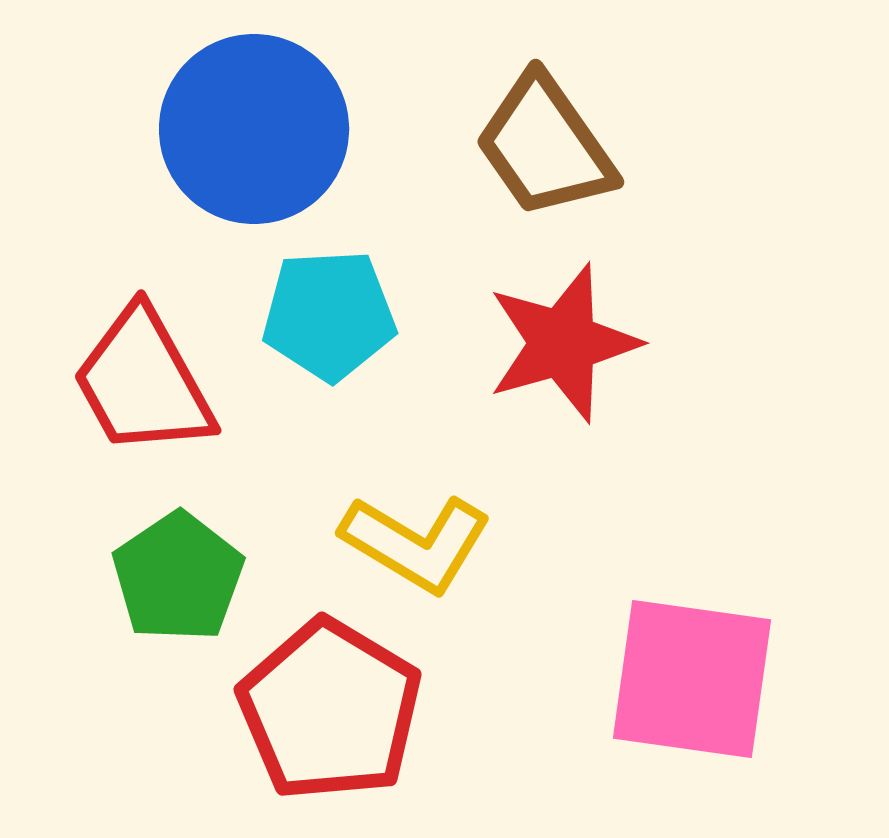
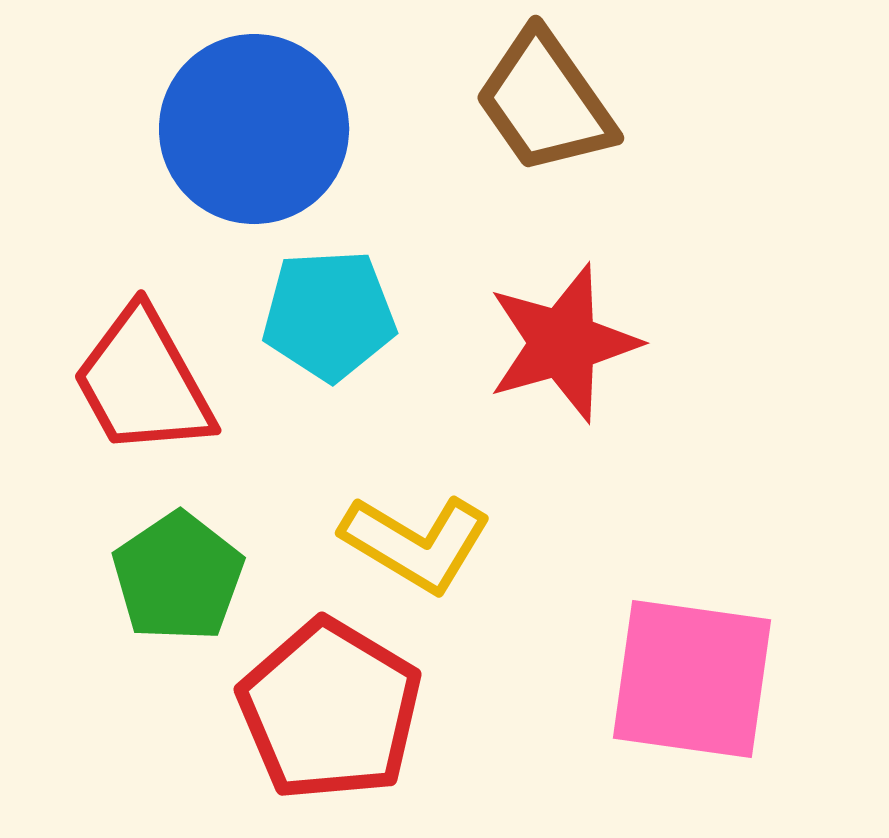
brown trapezoid: moved 44 px up
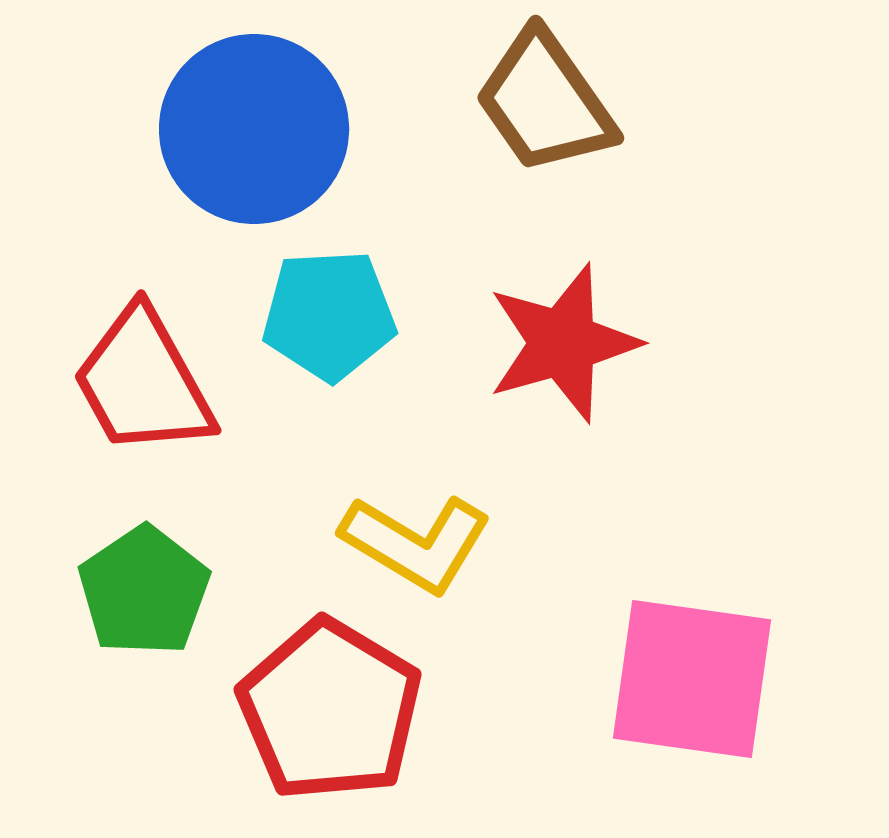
green pentagon: moved 34 px left, 14 px down
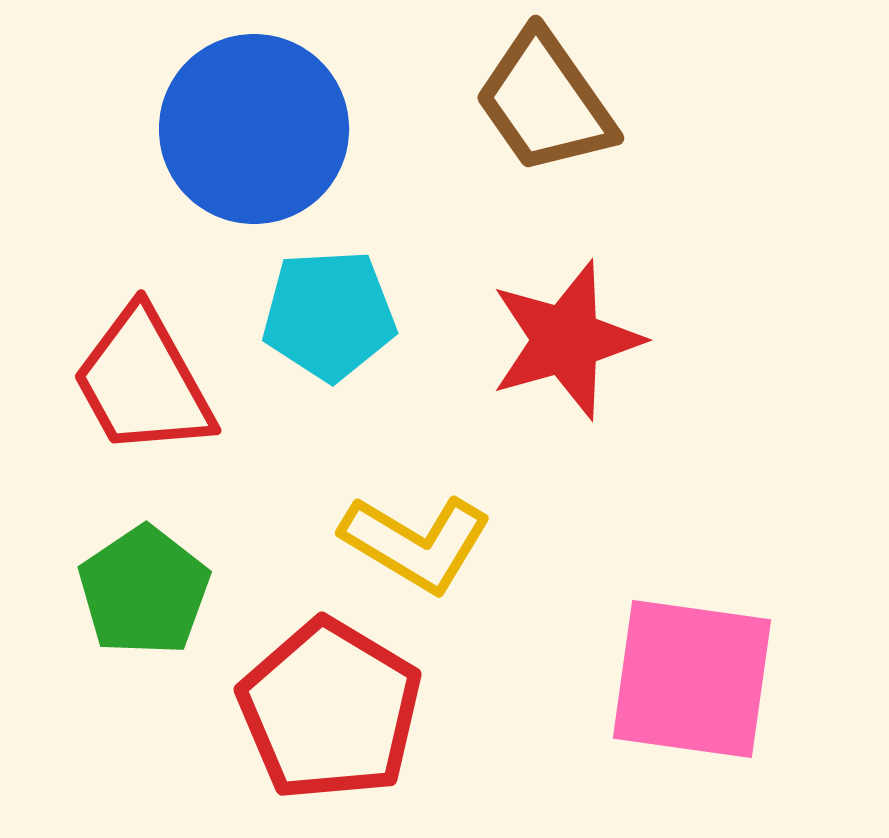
red star: moved 3 px right, 3 px up
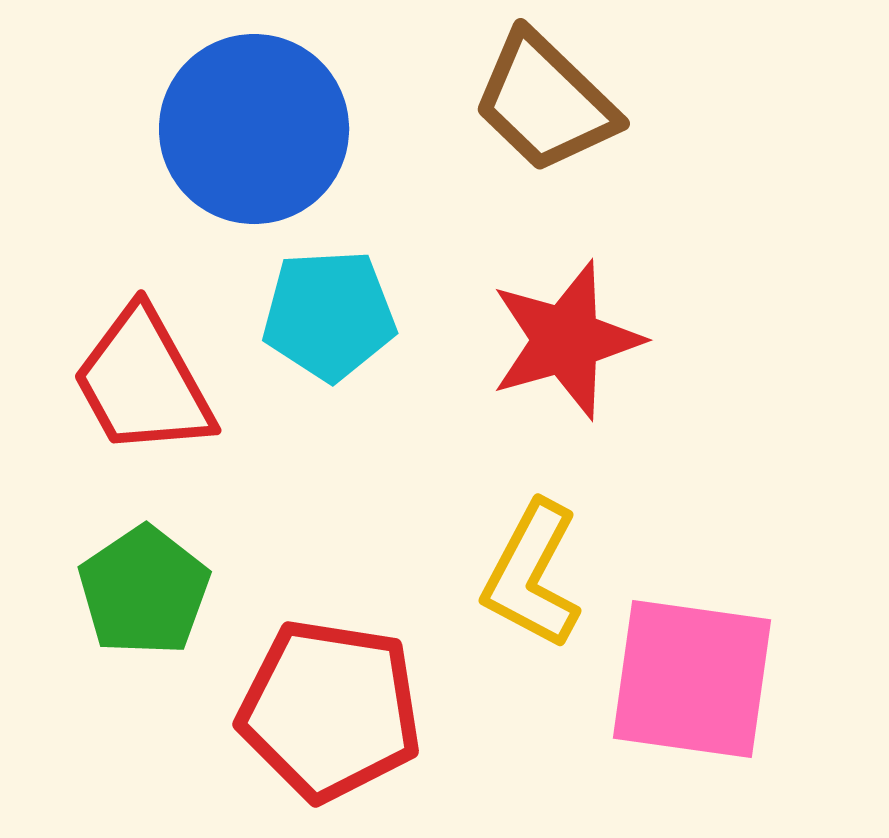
brown trapezoid: rotated 11 degrees counterclockwise
yellow L-shape: moved 116 px right, 32 px down; rotated 87 degrees clockwise
red pentagon: rotated 22 degrees counterclockwise
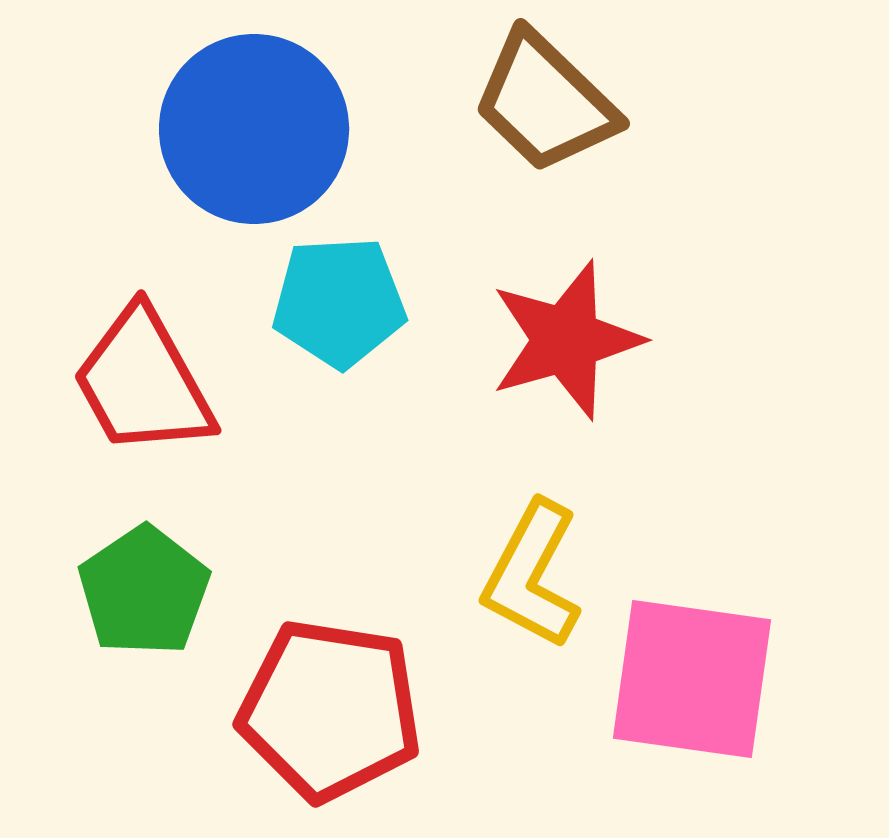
cyan pentagon: moved 10 px right, 13 px up
